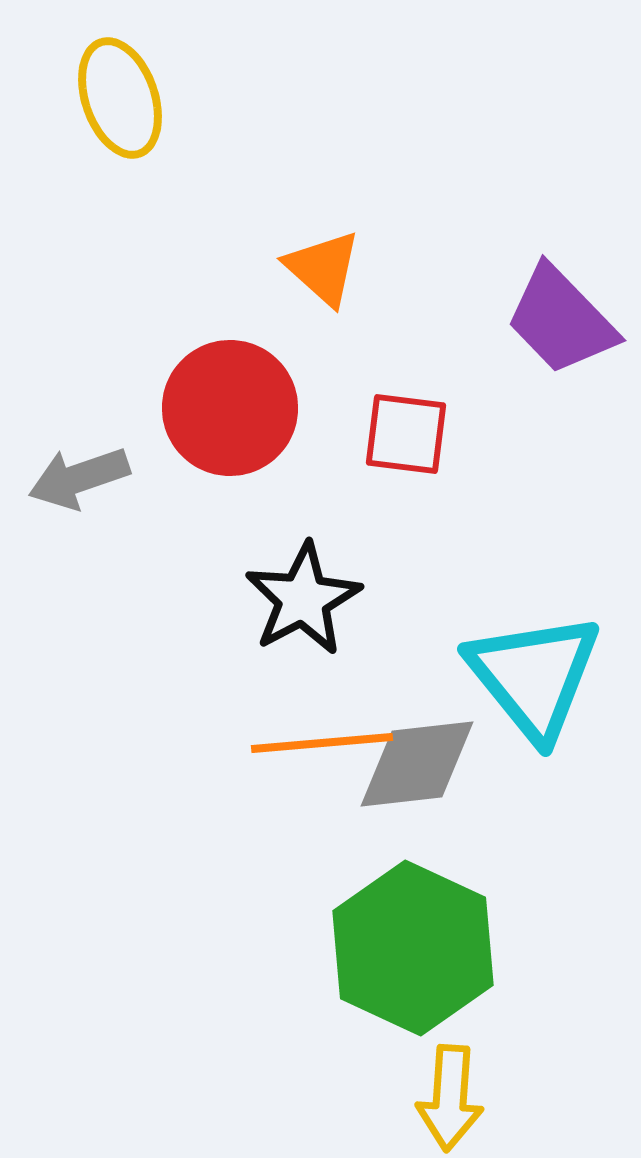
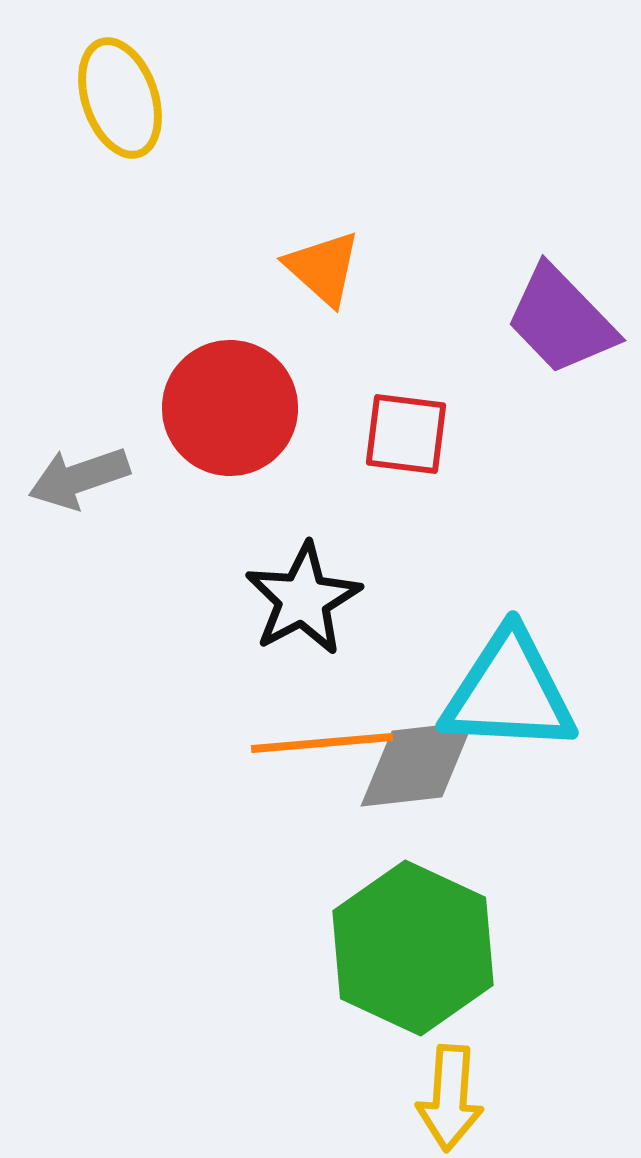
cyan triangle: moved 25 px left, 16 px down; rotated 48 degrees counterclockwise
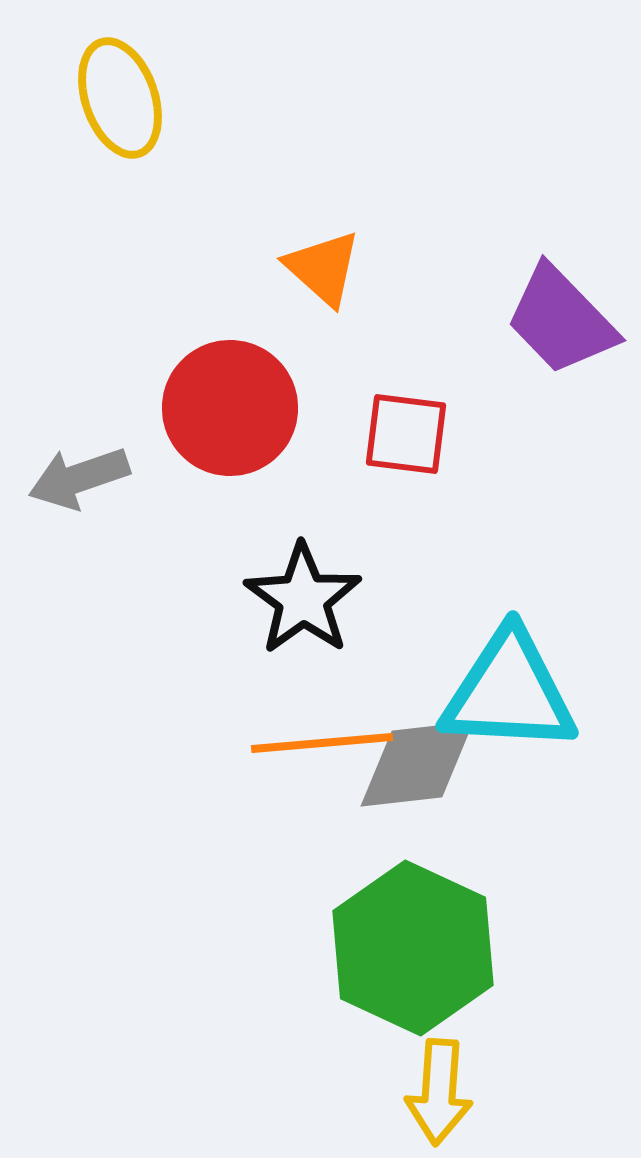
black star: rotated 8 degrees counterclockwise
yellow arrow: moved 11 px left, 6 px up
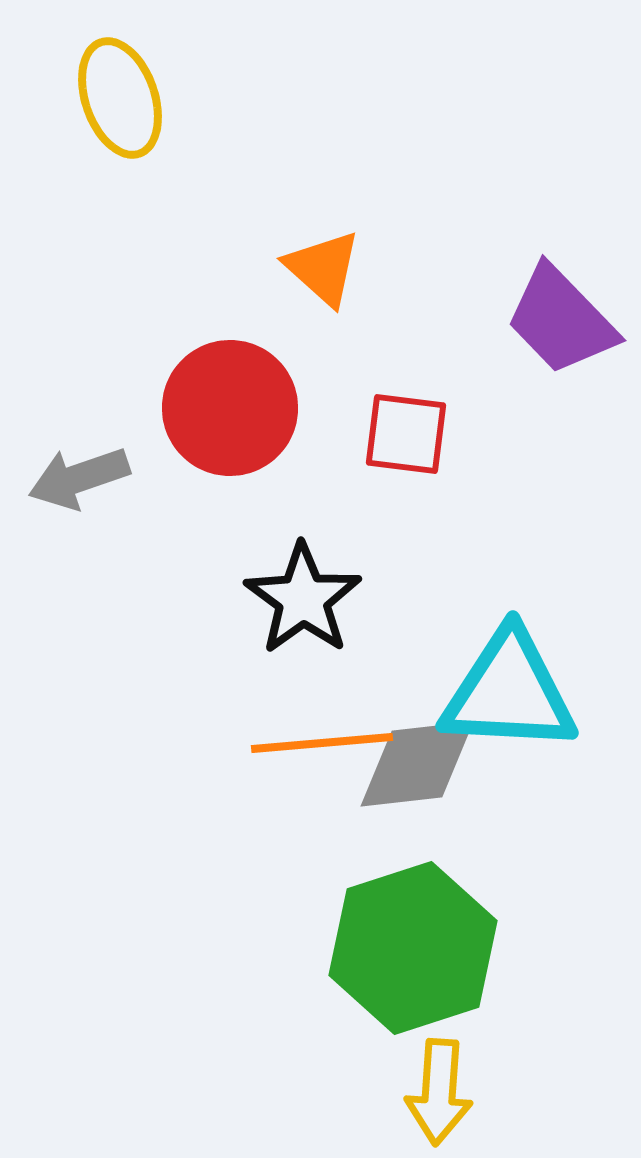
green hexagon: rotated 17 degrees clockwise
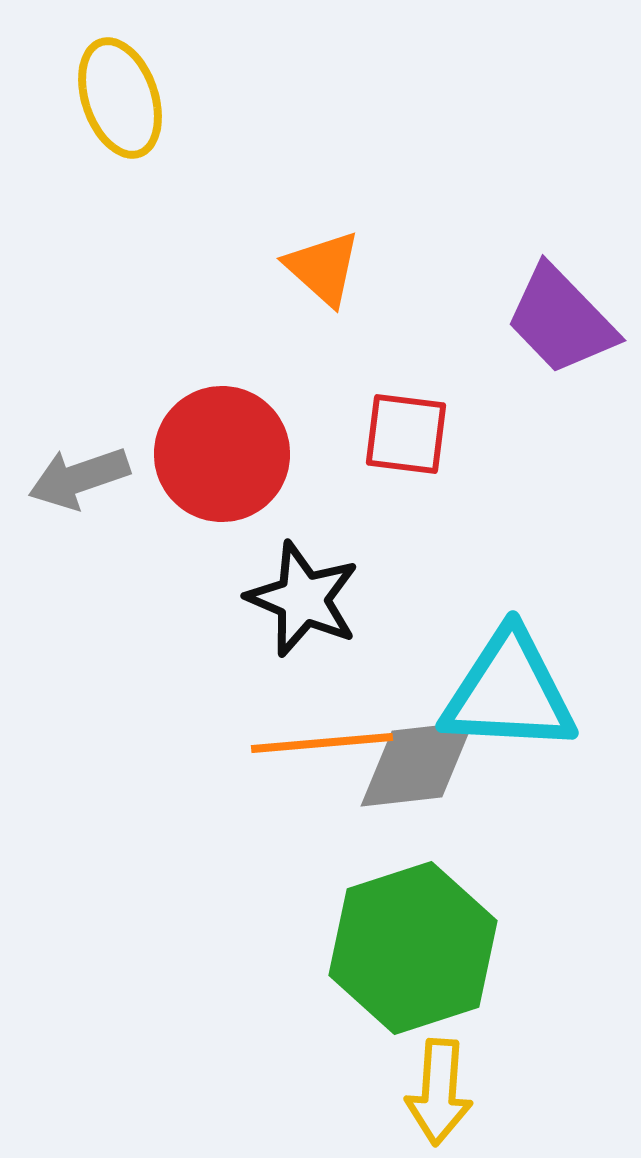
red circle: moved 8 px left, 46 px down
black star: rotated 13 degrees counterclockwise
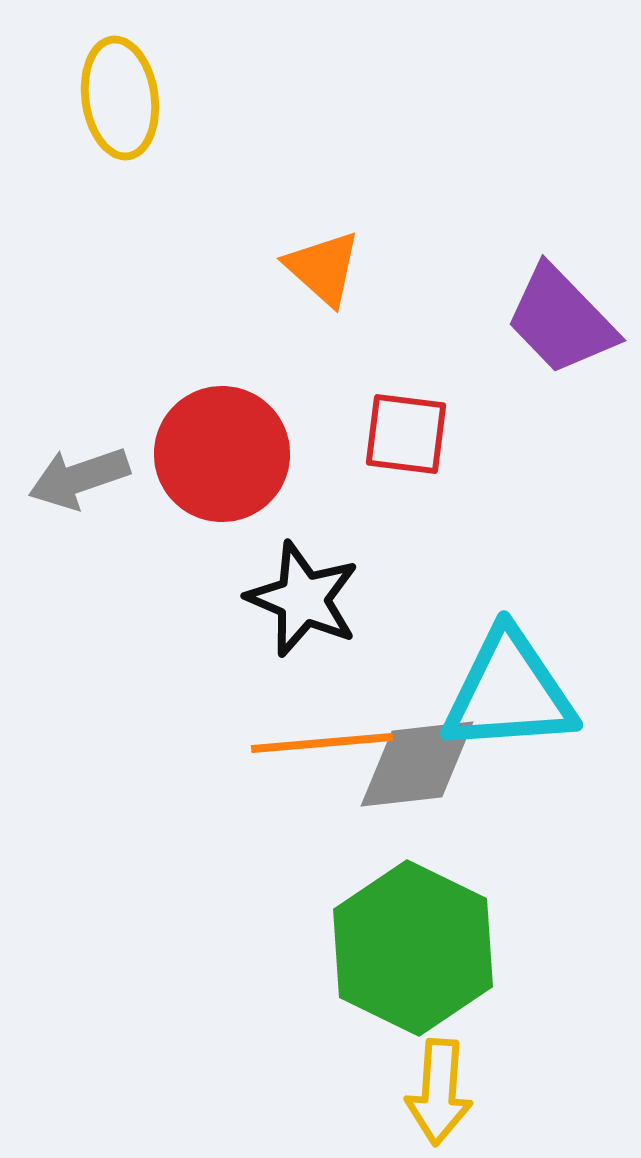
yellow ellipse: rotated 11 degrees clockwise
cyan triangle: rotated 7 degrees counterclockwise
green hexagon: rotated 16 degrees counterclockwise
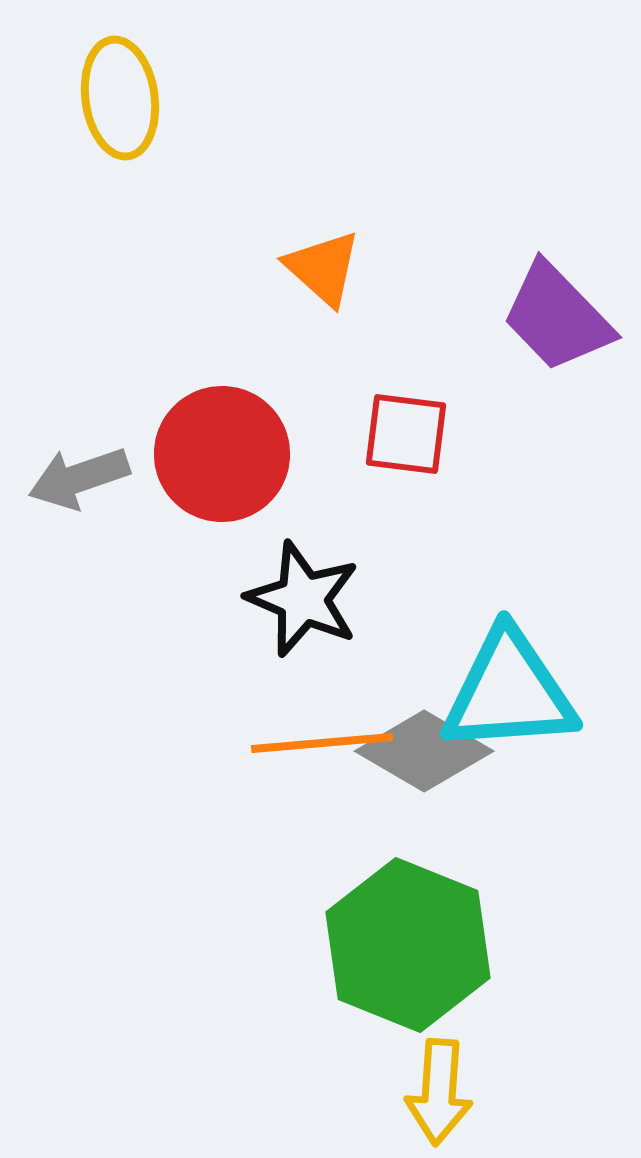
purple trapezoid: moved 4 px left, 3 px up
gray diamond: moved 7 px right, 13 px up; rotated 37 degrees clockwise
green hexagon: moved 5 px left, 3 px up; rotated 4 degrees counterclockwise
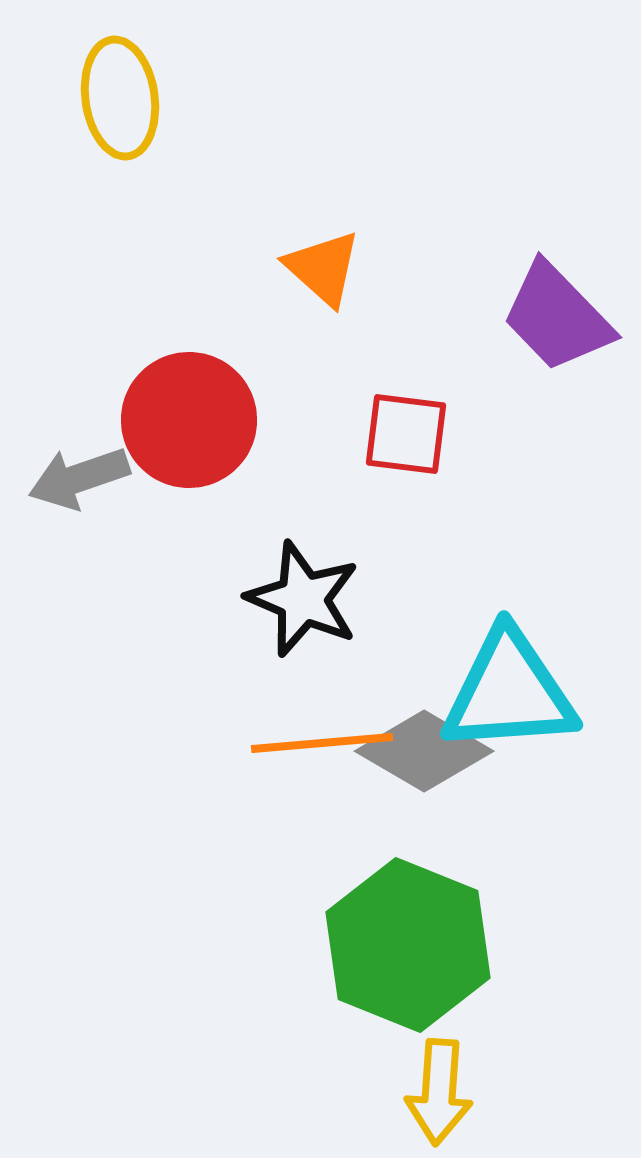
red circle: moved 33 px left, 34 px up
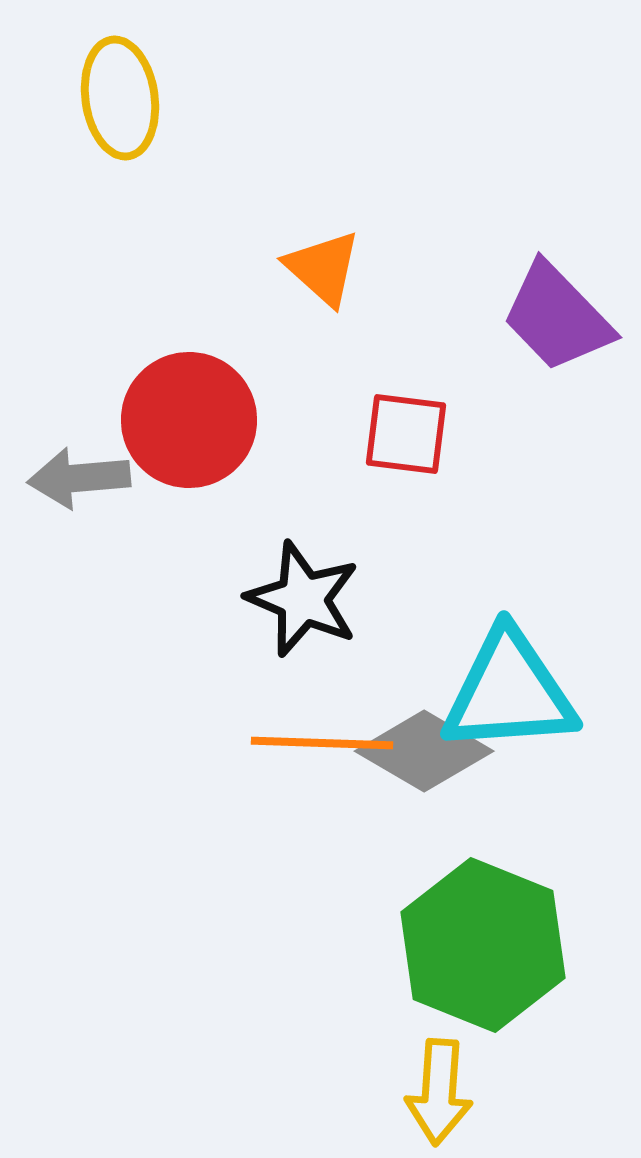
gray arrow: rotated 14 degrees clockwise
orange line: rotated 7 degrees clockwise
green hexagon: moved 75 px right
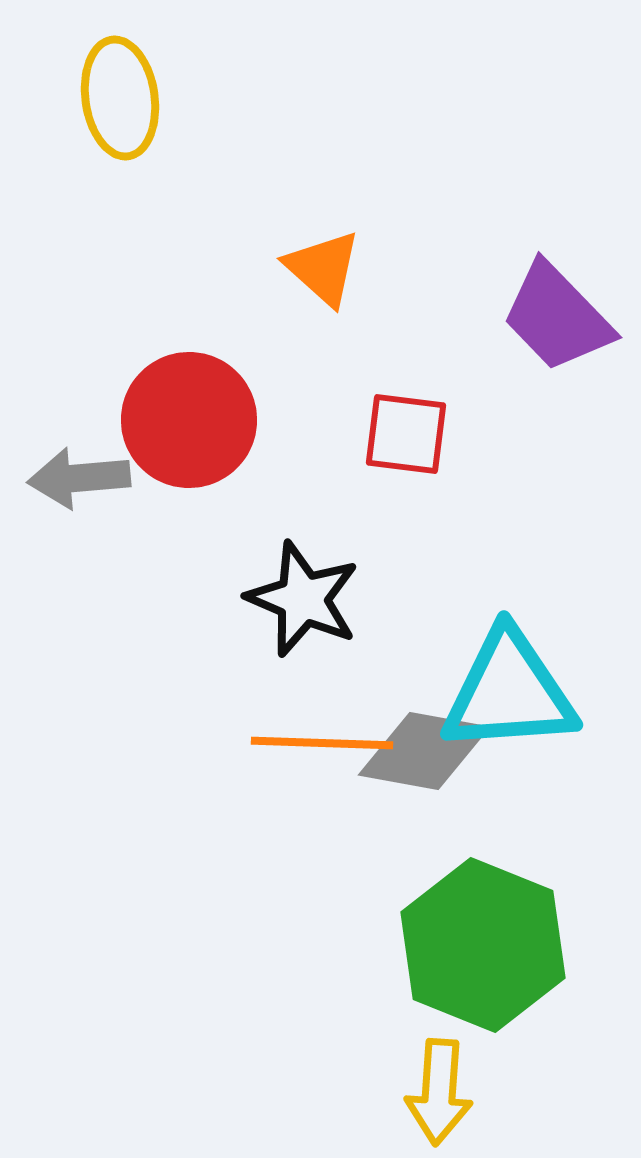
gray diamond: rotated 20 degrees counterclockwise
